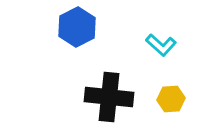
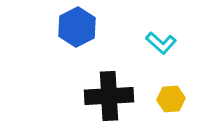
cyan L-shape: moved 2 px up
black cross: moved 1 px up; rotated 9 degrees counterclockwise
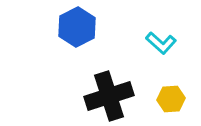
black cross: rotated 15 degrees counterclockwise
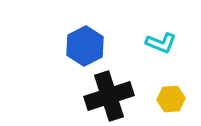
blue hexagon: moved 8 px right, 19 px down
cyan L-shape: rotated 20 degrees counterclockwise
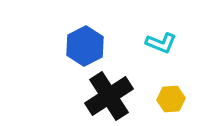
black cross: rotated 15 degrees counterclockwise
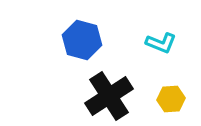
blue hexagon: moved 3 px left, 6 px up; rotated 18 degrees counterclockwise
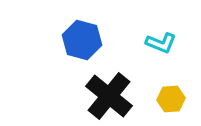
black cross: rotated 18 degrees counterclockwise
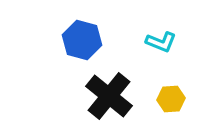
cyan L-shape: moved 1 px up
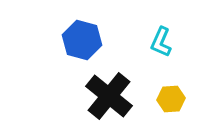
cyan L-shape: rotated 92 degrees clockwise
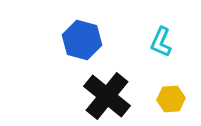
black cross: moved 2 px left
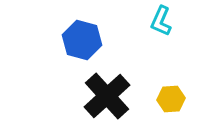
cyan L-shape: moved 21 px up
black cross: rotated 9 degrees clockwise
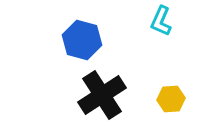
black cross: moved 5 px left, 1 px up; rotated 9 degrees clockwise
